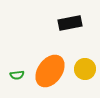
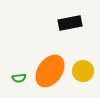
yellow circle: moved 2 px left, 2 px down
green semicircle: moved 2 px right, 3 px down
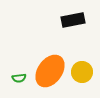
black rectangle: moved 3 px right, 3 px up
yellow circle: moved 1 px left, 1 px down
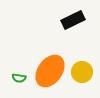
black rectangle: rotated 15 degrees counterclockwise
green semicircle: rotated 16 degrees clockwise
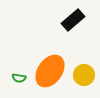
black rectangle: rotated 15 degrees counterclockwise
yellow circle: moved 2 px right, 3 px down
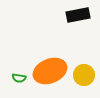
black rectangle: moved 5 px right, 5 px up; rotated 30 degrees clockwise
orange ellipse: rotated 32 degrees clockwise
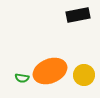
green semicircle: moved 3 px right
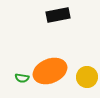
black rectangle: moved 20 px left
yellow circle: moved 3 px right, 2 px down
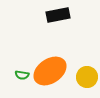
orange ellipse: rotated 12 degrees counterclockwise
green semicircle: moved 3 px up
